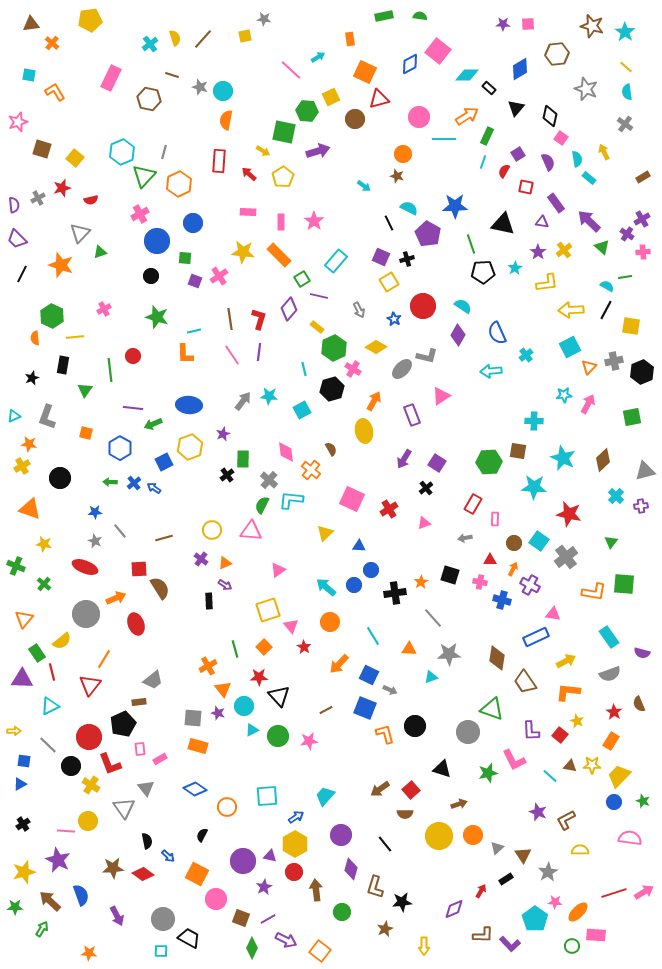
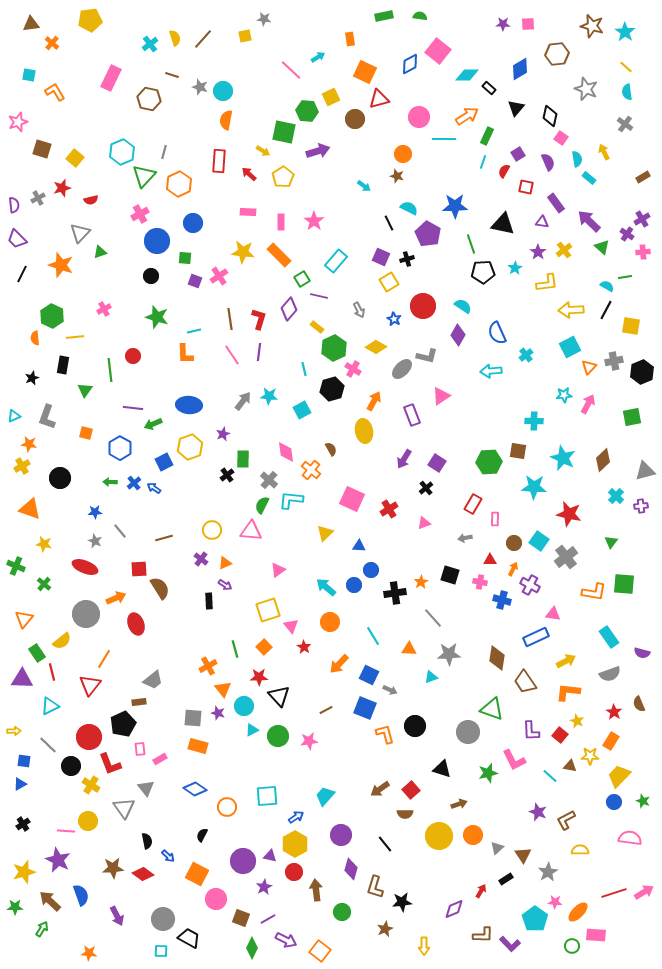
yellow star at (592, 765): moved 2 px left, 9 px up
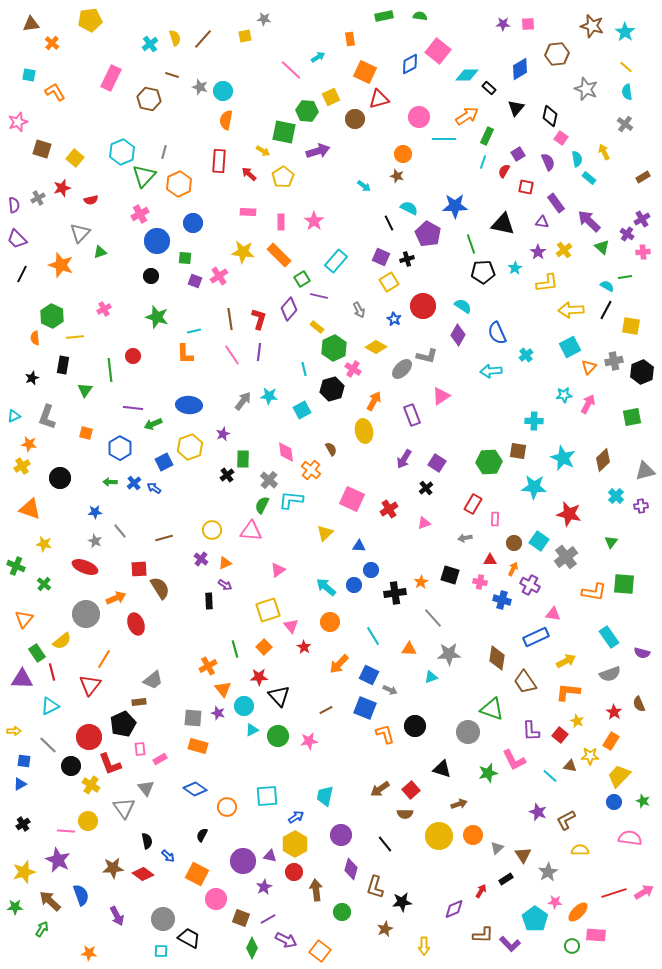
cyan trapezoid at (325, 796): rotated 30 degrees counterclockwise
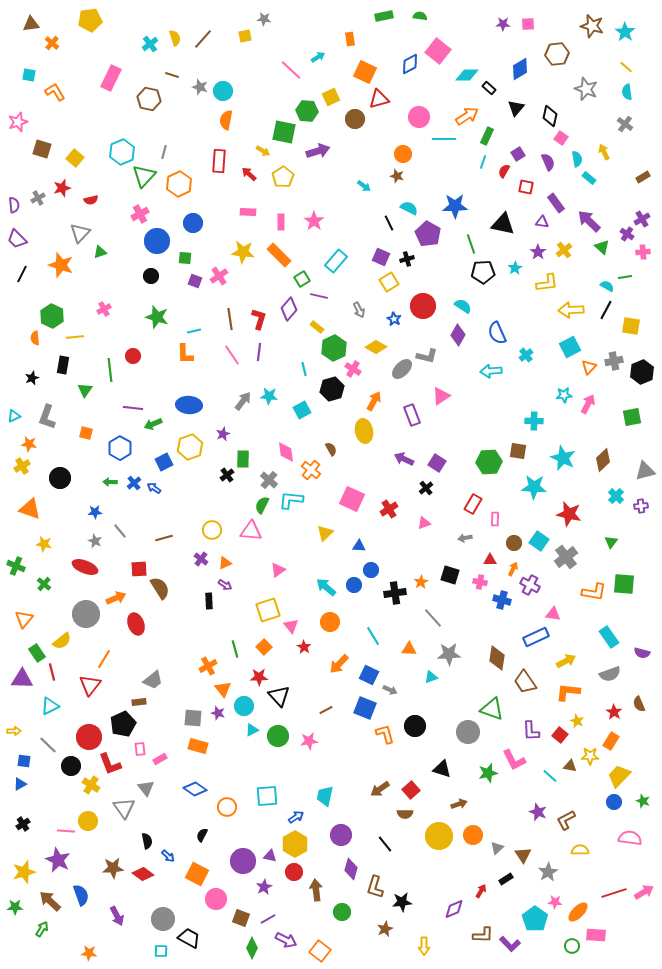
purple arrow at (404, 459): rotated 84 degrees clockwise
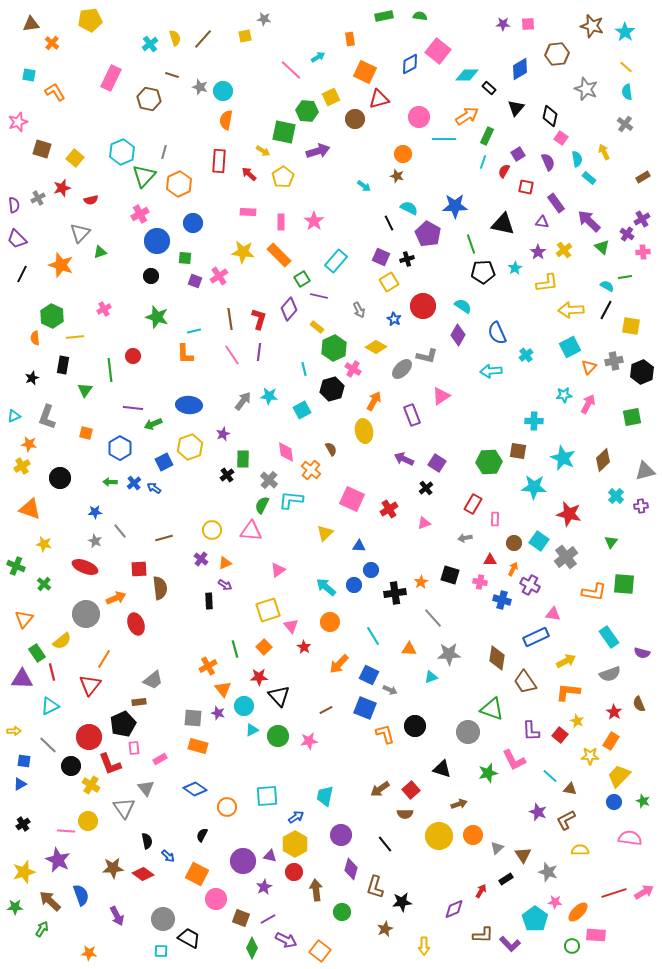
brown semicircle at (160, 588): rotated 25 degrees clockwise
pink rectangle at (140, 749): moved 6 px left, 1 px up
brown triangle at (570, 766): moved 23 px down
gray star at (548, 872): rotated 24 degrees counterclockwise
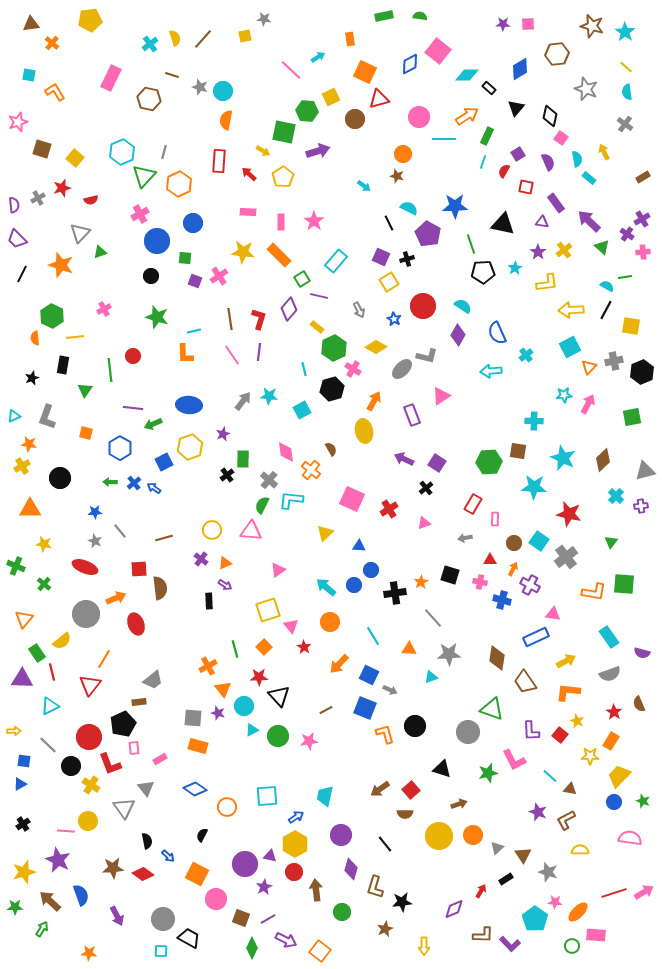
orange triangle at (30, 509): rotated 20 degrees counterclockwise
purple circle at (243, 861): moved 2 px right, 3 px down
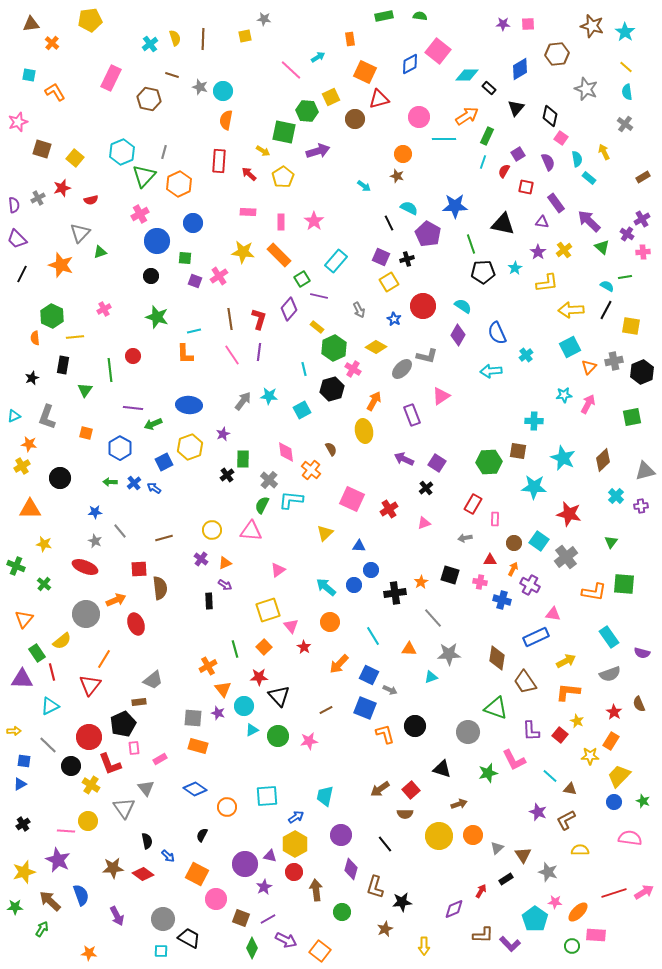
brown line at (203, 39): rotated 40 degrees counterclockwise
orange arrow at (116, 598): moved 2 px down
green triangle at (492, 709): moved 4 px right, 1 px up
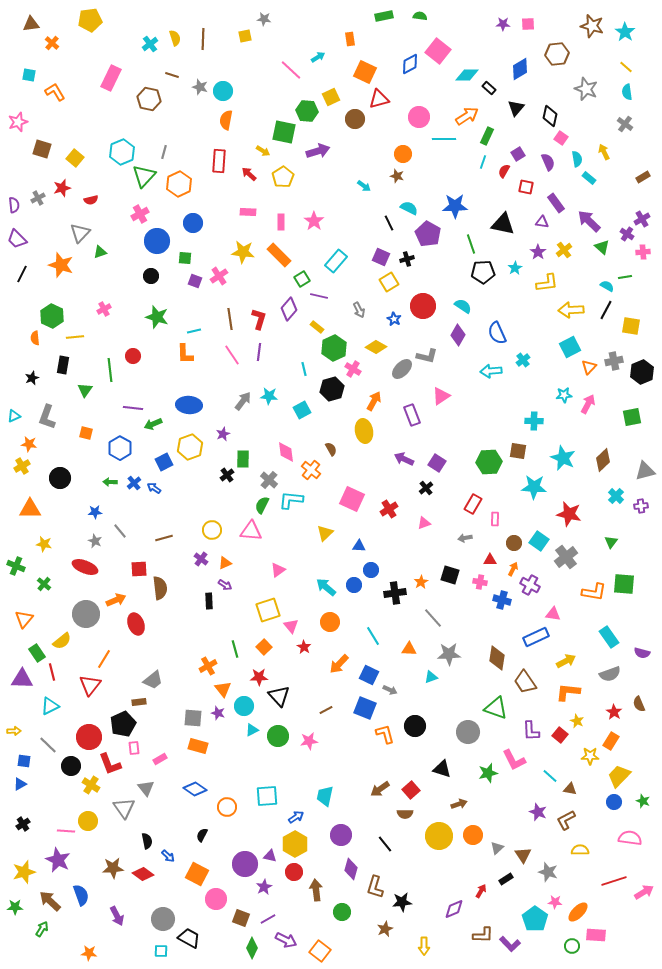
cyan cross at (526, 355): moved 3 px left, 5 px down
red line at (614, 893): moved 12 px up
